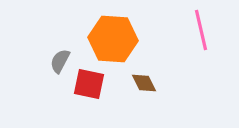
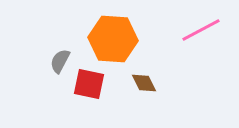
pink line: rotated 75 degrees clockwise
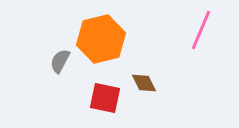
pink line: rotated 39 degrees counterclockwise
orange hexagon: moved 12 px left; rotated 18 degrees counterclockwise
red square: moved 16 px right, 14 px down
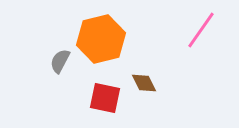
pink line: rotated 12 degrees clockwise
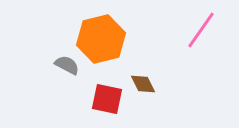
gray semicircle: moved 7 px right, 4 px down; rotated 90 degrees clockwise
brown diamond: moved 1 px left, 1 px down
red square: moved 2 px right, 1 px down
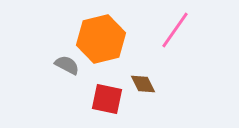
pink line: moved 26 px left
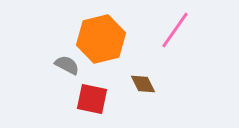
red square: moved 15 px left
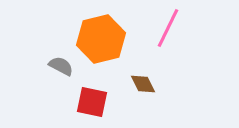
pink line: moved 7 px left, 2 px up; rotated 9 degrees counterclockwise
gray semicircle: moved 6 px left, 1 px down
red square: moved 3 px down
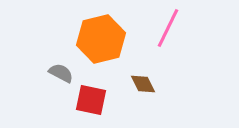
gray semicircle: moved 7 px down
red square: moved 1 px left, 2 px up
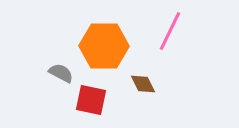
pink line: moved 2 px right, 3 px down
orange hexagon: moved 3 px right, 7 px down; rotated 15 degrees clockwise
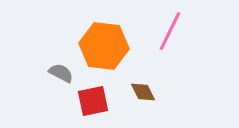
orange hexagon: rotated 6 degrees clockwise
brown diamond: moved 8 px down
red square: moved 2 px right, 1 px down; rotated 24 degrees counterclockwise
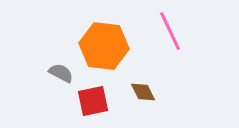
pink line: rotated 51 degrees counterclockwise
